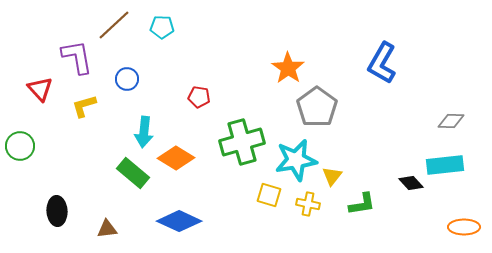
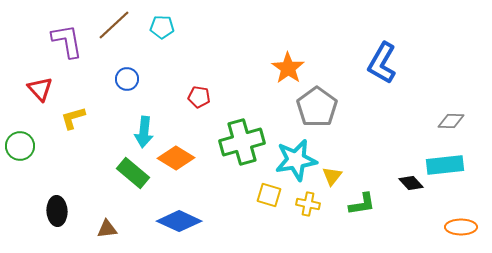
purple L-shape: moved 10 px left, 16 px up
yellow L-shape: moved 11 px left, 12 px down
orange ellipse: moved 3 px left
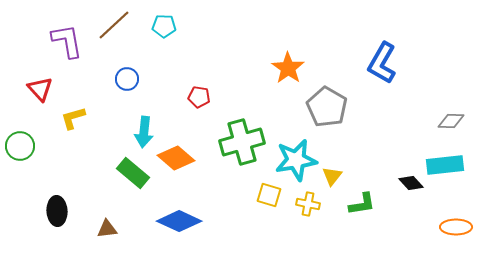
cyan pentagon: moved 2 px right, 1 px up
gray pentagon: moved 10 px right; rotated 6 degrees counterclockwise
orange diamond: rotated 9 degrees clockwise
orange ellipse: moved 5 px left
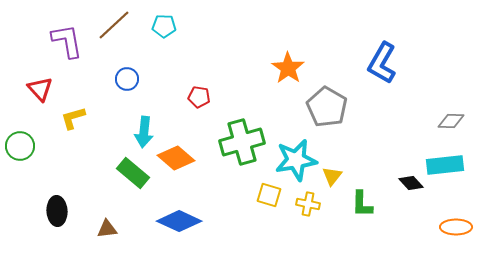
green L-shape: rotated 100 degrees clockwise
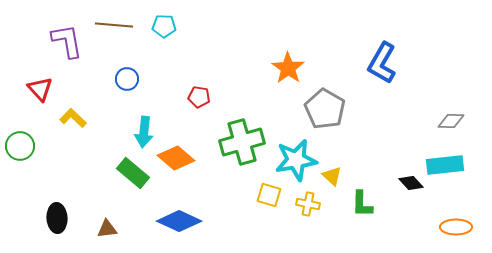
brown line: rotated 48 degrees clockwise
gray pentagon: moved 2 px left, 2 px down
yellow L-shape: rotated 60 degrees clockwise
yellow triangle: rotated 25 degrees counterclockwise
black ellipse: moved 7 px down
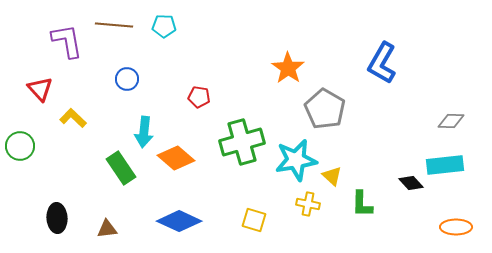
green rectangle: moved 12 px left, 5 px up; rotated 16 degrees clockwise
yellow square: moved 15 px left, 25 px down
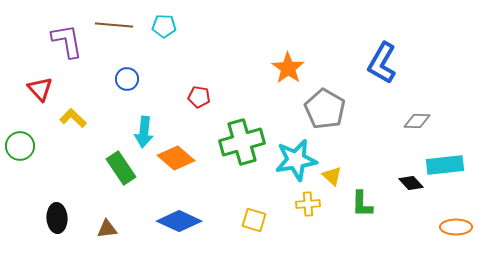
gray diamond: moved 34 px left
yellow cross: rotated 15 degrees counterclockwise
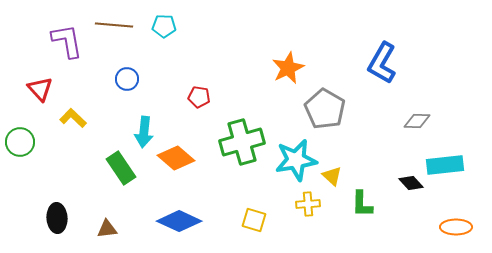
orange star: rotated 12 degrees clockwise
green circle: moved 4 px up
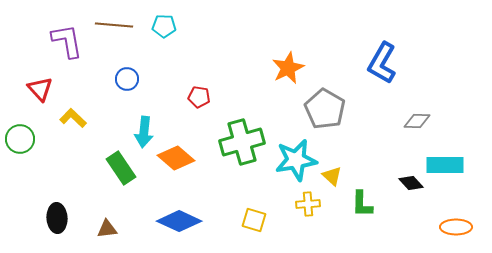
green circle: moved 3 px up
cyan rectangle: rotated 6 degrees clockwise
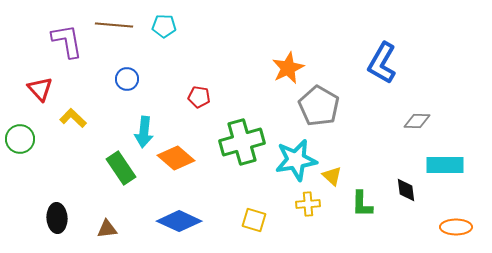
gray pentagon: moved 6 px left, 3 px up
black diamond: moved 5 px left, 7 px down; rotated 35 degrees clockwise
